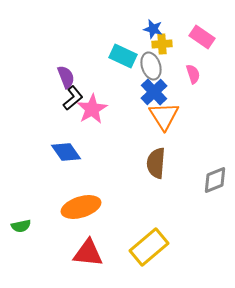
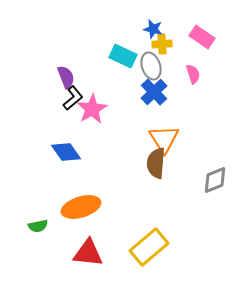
orange triangle: moved 23 px down
green semicircle: moved 17 px right
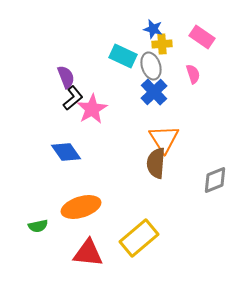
yellow rectangle: moved 10 px left, 9 px up
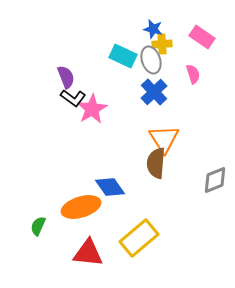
gray ellipse: moved 6 px up
black L-shape: rotated 75 degrees clockwise
blue diamond: moved 44 px right, 35 px down
green semicircle: rotated 126 degrees clockwise
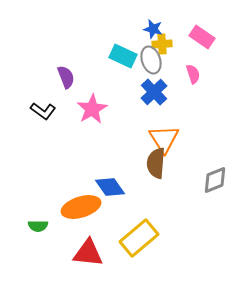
black L-shape: moved 30 px left, 13 px down
green semicircle: rotated 114 degrees counterclockwise
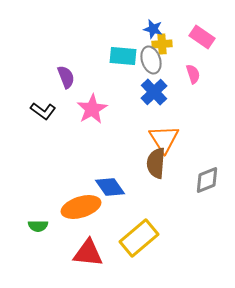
cyan rectangle: rotated 20 degrees counterclockwise
gray diamond: moved 8 px left
